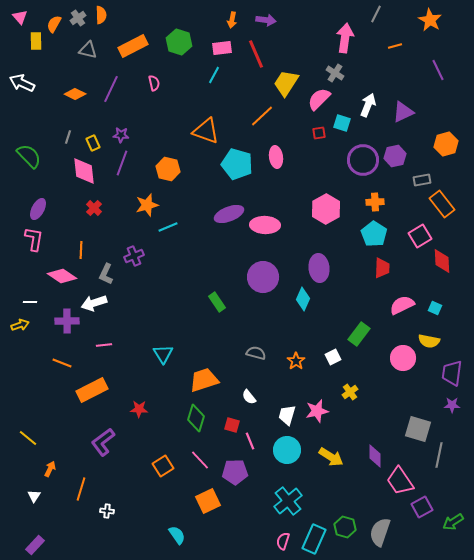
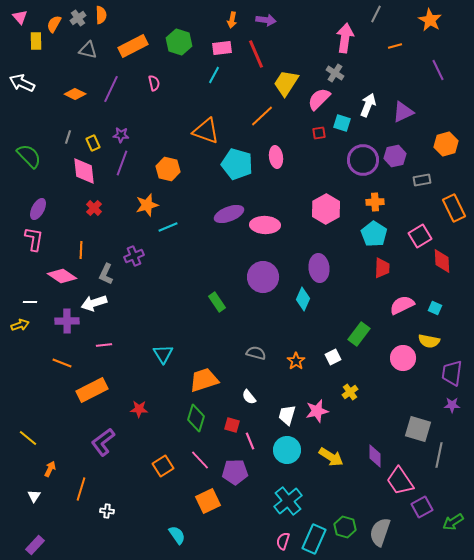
orange rectangle at (442, 204): moved 12 px right, 4 px down; rotated 12 degrees clockwise
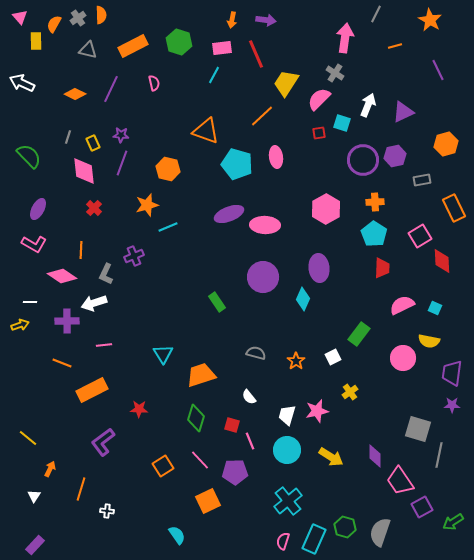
pink L-shape at (34, 239): moved 5 px down; rotated 110 degrees clockwise
orange trapezoid at (204, 380): moved 3 px left, 5 px up
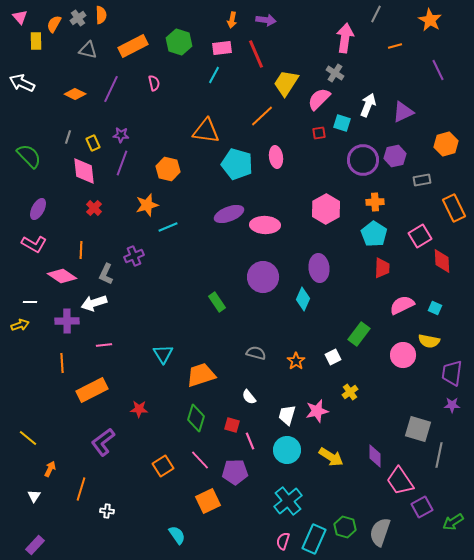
orange triangle at (206, 131): rotated 12 degrees counterclockwise
pink circle at (403, 358): moved 3 px up
orange line at (62, 363): rotated 66 degrees clockwise
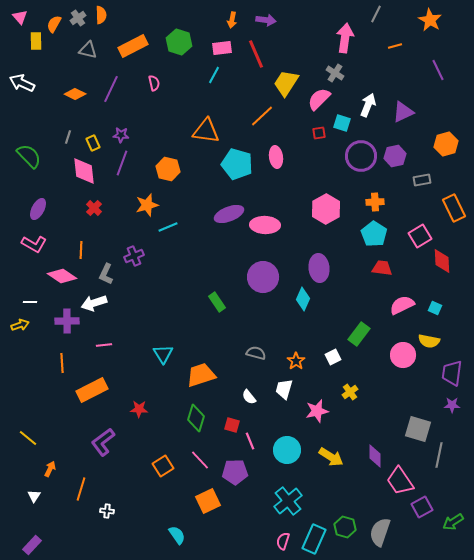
purple circle at (363, 160): moved 2 px left, 4 px up
red trapezoid at (382, 268): rotated 85 degrees counterclockwise
white trapezoid at (287, 415): moved 3 px left, 26 px up
purple rectangle at (35, 545): moved 3 px left
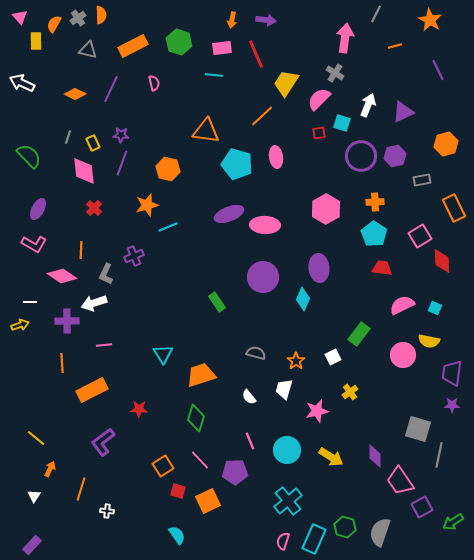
cyan line at (214, 75): rotated 66 degrees clockwise
red square at (232, 425): moved 54 px left, 66 px down
yellow line at (28, 438): moved 8 px right
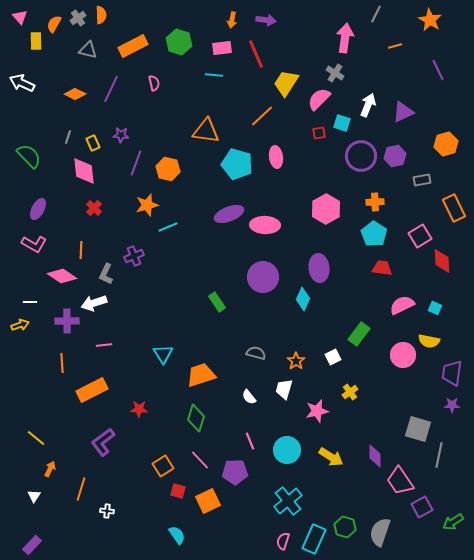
purple line at (122, 163): moved 14 px right
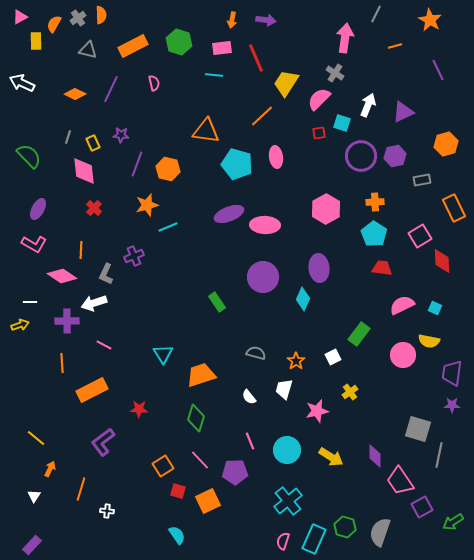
pink triangle at (20, 17): rotated 42 degrees clockwise
red line at (256, 54): moved 4 px down
purple line at (136, 163): moved 1 px right, 1 px down
pink line at (104, 345): rotated 35 degrees clockwise
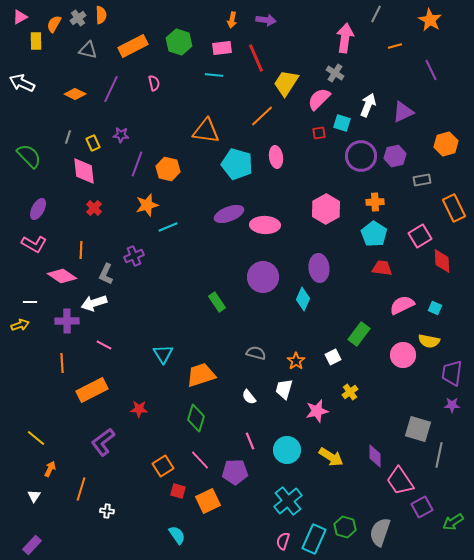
purple line at (438, 70): moved 7 px left
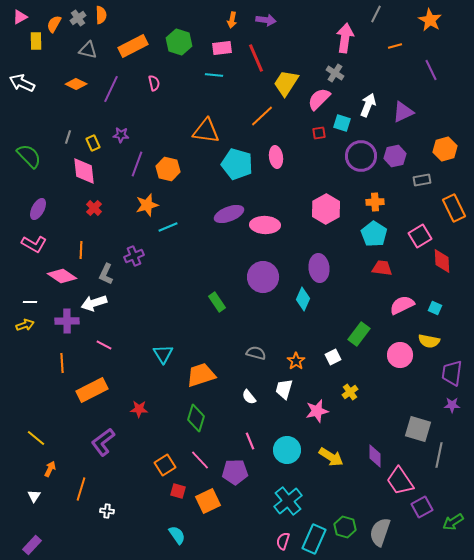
orange diamond at (75, 94): moved 1 px right, 10 px up
orange hexagon at (446, 144): moved 1 px left, 5 px down
yellow arrow at (20, 325): moved 5 px right
pink circle at (403, 355): moved 3 px left
orange square at (163, 466): moved 2 px right, 1 px up
